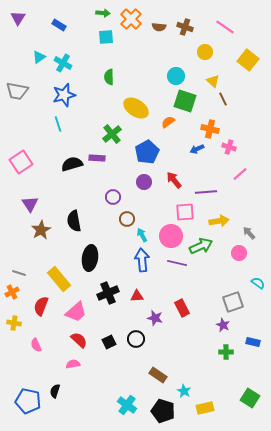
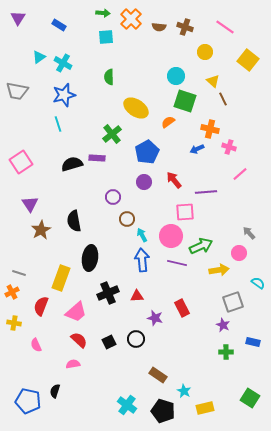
yellow arrow at (219, 221): moved 49 px down
yellow rectangle at (59, 279): moved 2 px right, 1 px up; rotated 60 degrees clockwise
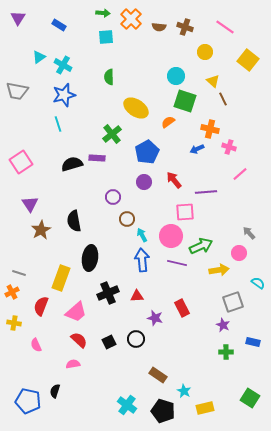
cyan cross at (63, 63): moved 2 px down
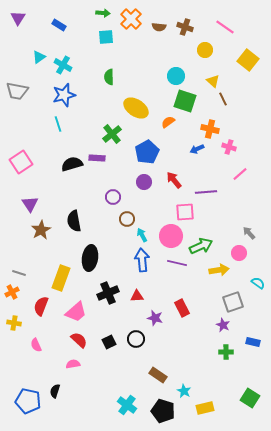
yellow circle at (205, 52): moved 2 px up
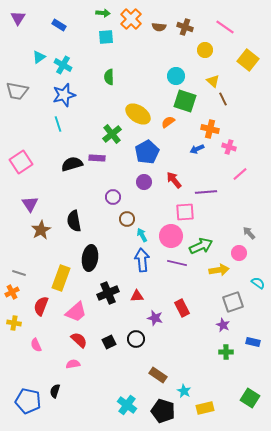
yellow ellipse at (136, 108): moved 2 px right, 6 px down
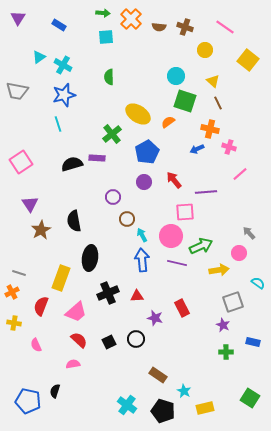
brown line at (223, 99): moved 5 px left, 4 px down
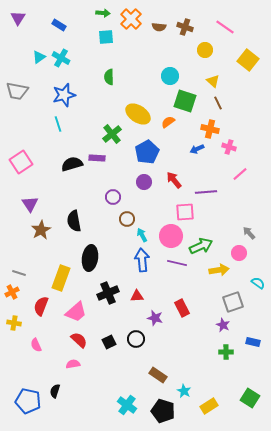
cyan cross at (63, 65): moved 2 px left, 7 px up
cyan circle at (176, 76): moved 6 px left
yellow rectangle at (205, 408): moved 4 px right, 2 px up; rotated 18 degrees counterclockwise
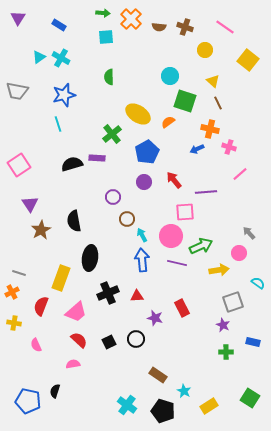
pink square at (21, 162): moved 2 px left, 3 px down
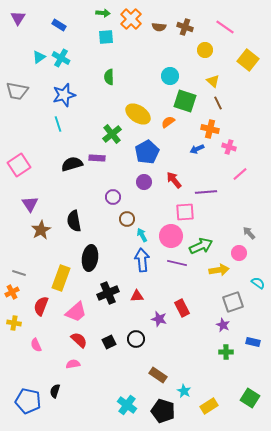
purple star at (155, 318): moved 4 px right, 1 px down
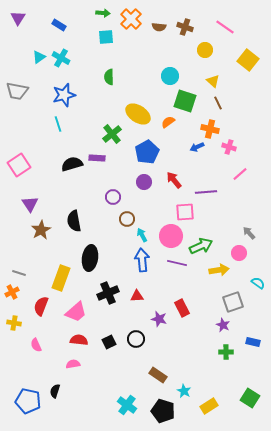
blue arrow at (197, 149): moved 2 px up
red semicircle at (79, 340): rotated 36 degrees counterclockwise
